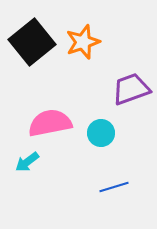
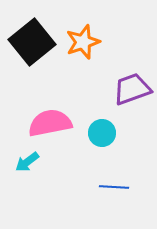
purple trapezoid: moved 1 px right
cyan circle: moved 1 px right
blue line: rotated 20 degrees clockwise
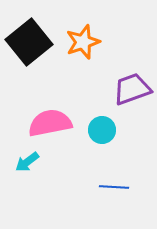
black square: moved 3 px left
cyan circle: moved 3 px up
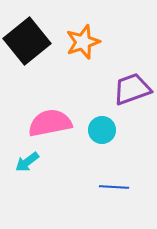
black square: moved 2 px left, 1 px up
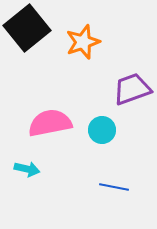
black square: moved 13 px up
cyan arrow: moved 7 px down; rotated 130 degrees counterclockwise
blue line: rotated 8 degrees clockwise
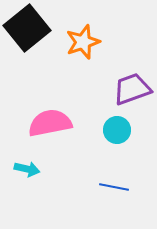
cyan circle: moved 15 px right
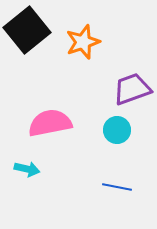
black square: moved 2 px down
blue line: moved 3 px right
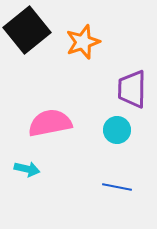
purple trapezoid: rotated 69 degrees counterclockwise
